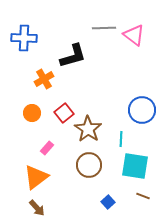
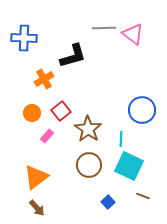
pink triangle: moved 1 px left, 1 px up
red square: moved 3 px left, 2 px up
pink rectangle: moved 12 px up
cyan square: moved 6 px left; rotated 16 degrees clockwise
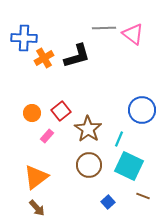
black L-shape: moved 4 px right
orange cross: moved 21 px up
cyan line: moved 2 px left; rotated 21 degrees clockwise
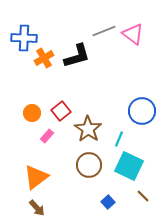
gray line: moved 3 px down; rotated 20 degrees counterclockwise
blue circle: moved 1 px down
brown line: rotated 24 degrees clockwise
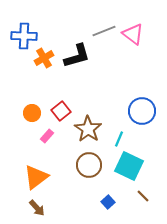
blue cross: moved 2 px up
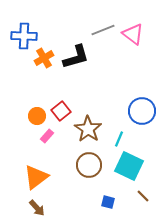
gray line: moved 1 px left, 1 px up
black L-shape: moved 1 px left, 1 px down
orange circle: moved 5 px right, 3 px down
blue square: rotated 32 degrees counterclockwise
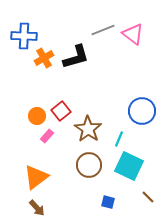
brown line: moved 5 px right, 1 px down
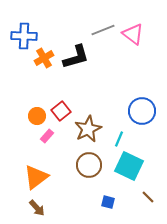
brown star: rotated 12 degrees clockwise
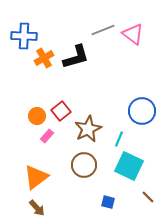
brown circle: moved 5 px left
